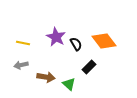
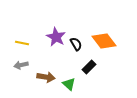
yellow line: moved 1 px left
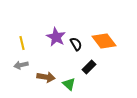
yellow line: rotated 64 degrees clockwise
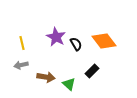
black rectangle: moved 3 px right, 4 px down
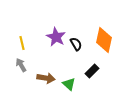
orange diamond: moved 1 px up; rotated 50 degrees clockwise
gray arrow: rotated 72 degrees clockwise
brown arrow: moved 1 px down
